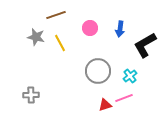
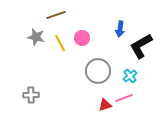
pink circle: moved 8 px left, 10 px down
black L-shape: moved 4 px left, 1 px down
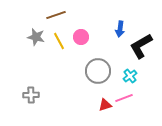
pink circle: moved 1 px left, 1 px up
yellow line: moved 1 px left, 2 px up
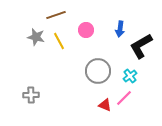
pink circle: moved 5 px right, 7 px up
pink line: rotated 24 degrees counterclockwise
red triangle: rotated 40 degrees clockwise
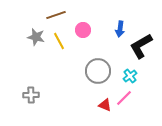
pink circle: moved 3 px left
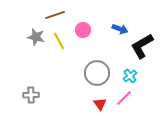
brown line: moved 1 px left
blue arrow: rotated 77 degrees counterclockwise
black L-shape: moved 1 px right
gray circle: moved 1 px left, 2 px down
red triangle: moved 5 px left, 1 px up; rotated 32 degrees clockwise
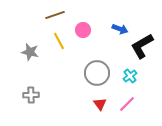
gray star: moved 6 px left, 15 px down
pink line: moved 3 px right, 6 px down
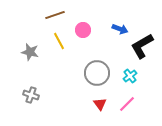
gray cross: rotated 21 degrees clockwise
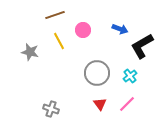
gray cross: moved 20 px right, 14 px down
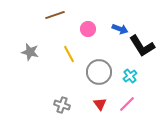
pink circle: moved 5 px right, 1 px up
yellow line: moved 10 px right, 13 px down
black L-shape: rotated 92 degrees counterclockwise
gray circle: moved 2 px right, 1 px up
gray cross: moved 11 px right, 4 px up
